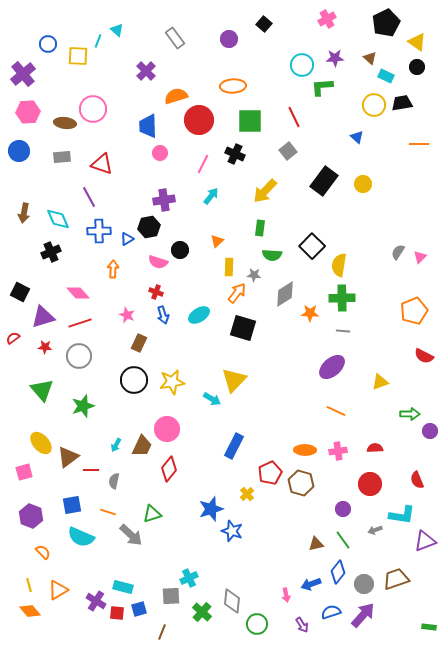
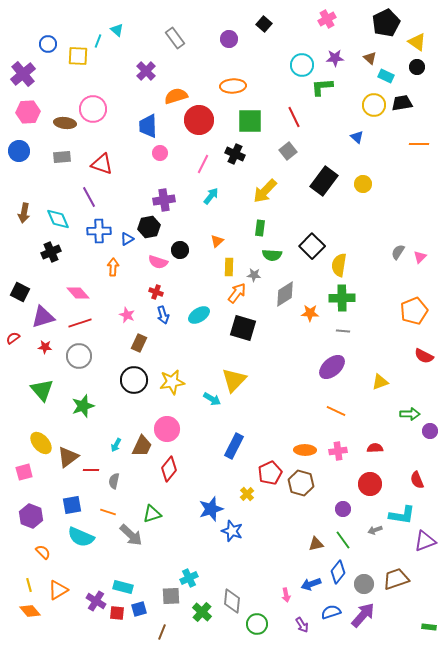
orange arrow at (113, 269): moved 2 px up
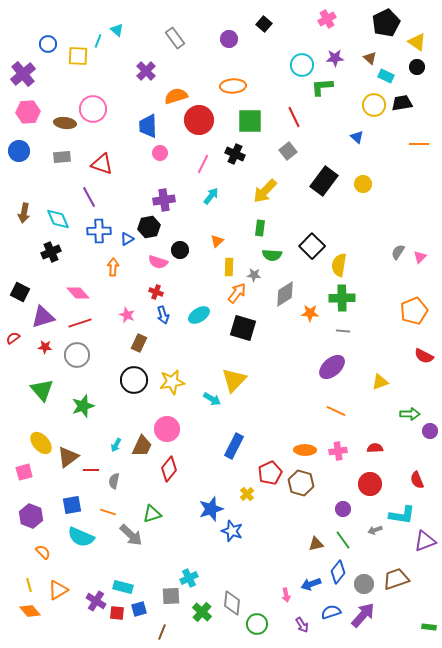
gray circle at (79, 356): moved 2 px left, 1 px up
gray diamond at (232, 601): moved 2 px down
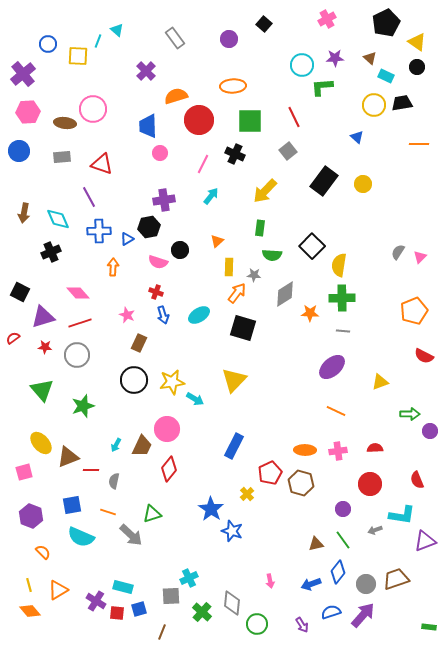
cyan arrow at (212, 399): moved 17 px left
brown triangle at (68, 457): rotated 15 degrees clockwise
blue star at (211, 509): rotated 20 degrees counterclockwise
gray circle at (364, 584): moved 2 px right
pink arrow at (286, 595): moved 16 px left, 14 px up
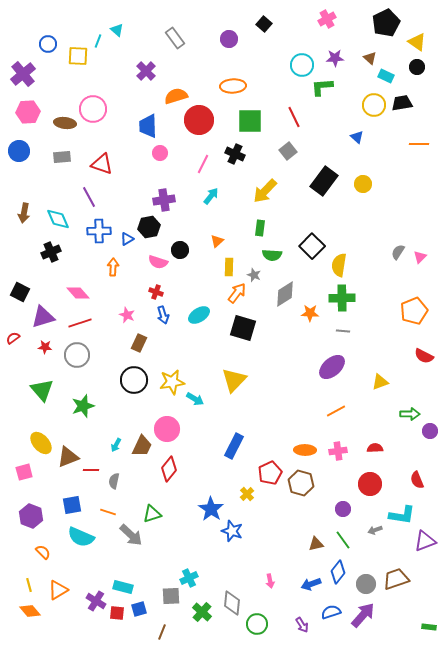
gray star at (254, 275): rotated 16 degrees clockwise
orange line at (336, 411): rotated 54 degrees counterclockwise
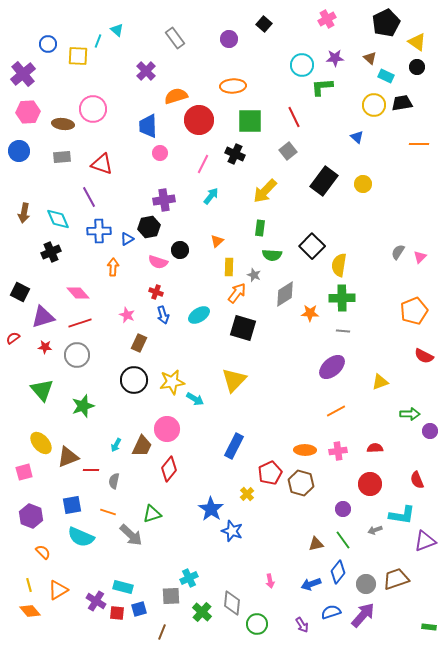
brown ellipse at (65, 123): moved 2 px left, 1 px down
